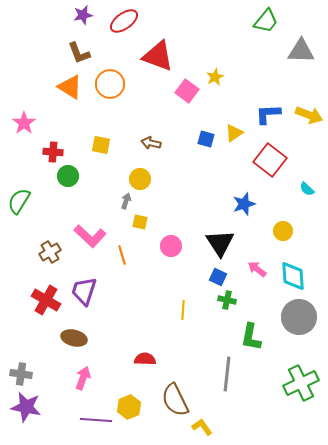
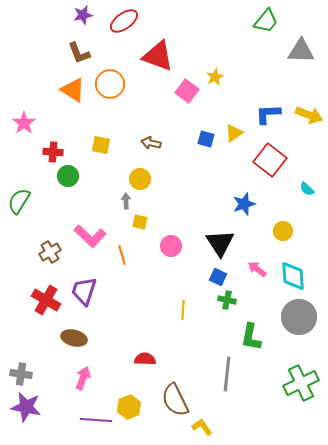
orange triangle at (70, 87): moved 3 px right, 3 px down
gray arrow at (126, 201): rotated 21 degrees counterclockwise
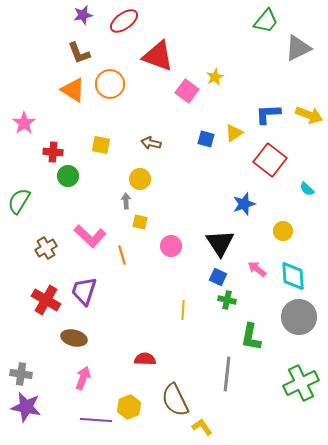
gray triangle at (301, 51): moved 3 px left, 3 px up; rotated 28 degrees counterclockwise
brown cross at (50, 252): moved 4 px left, 4 px up
